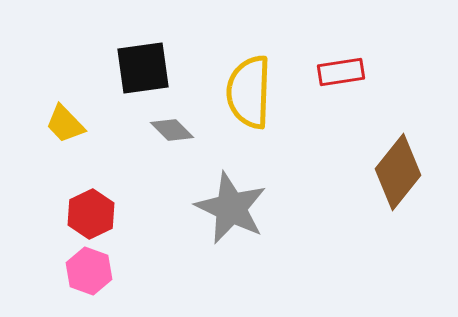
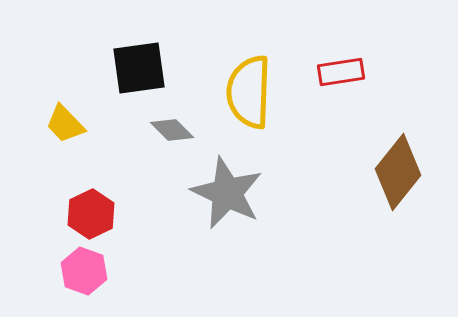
black square: moved 4 px left
gray star: moved 4 px left, 15 px up
pink hexagon: moved 5 px left
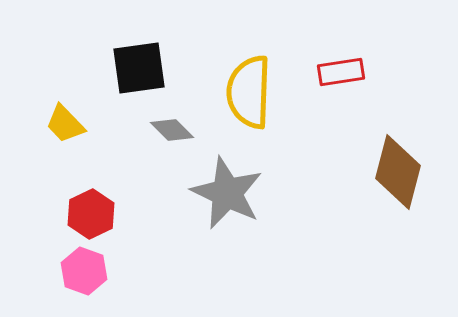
brown diamond: rotated 24 degrees counterclockwise
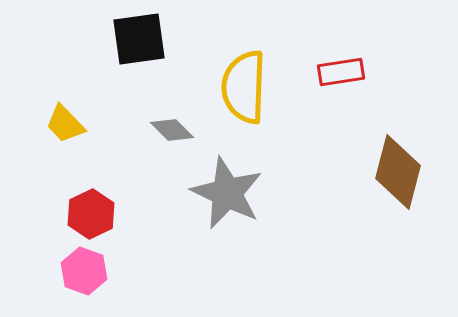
black square: moved 29 px up
yellow semicircle: moved 5 px left, 5 px up
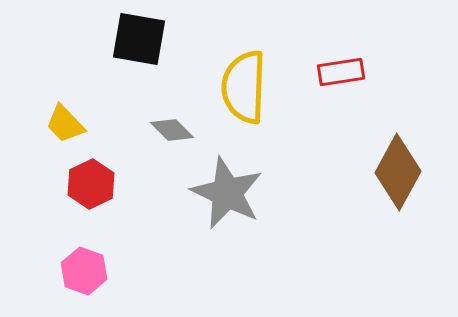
black square: rotated 18 degrees clockwise
brown diamond: rotated 14 degrees clockwise
red hexagon: moved 30 px up
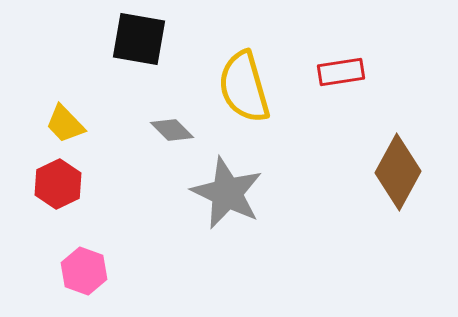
yellow semicircle: rotated 18 degrees counterclockwise
red hexagon: moved 33 px left
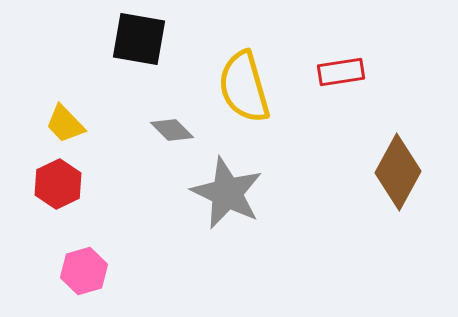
pink hexagon: rotated 24 degrees clockwise
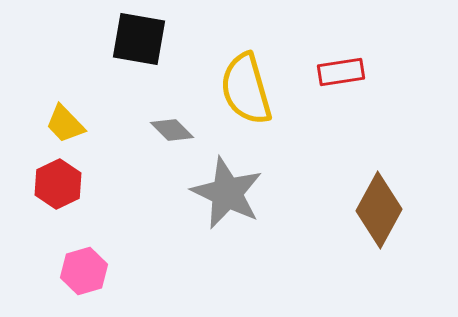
yellow semicircle: moved 2 px right, 2 px down
brown diamond: moved 19 px left, 38 px down
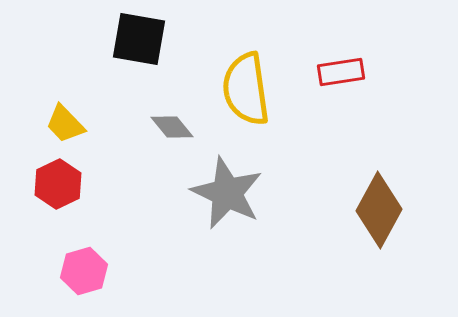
yellow semicircle: rotated 8 degrees clockwise
gray diamond: moved 3 px up; rotated 6 degrees clockwise
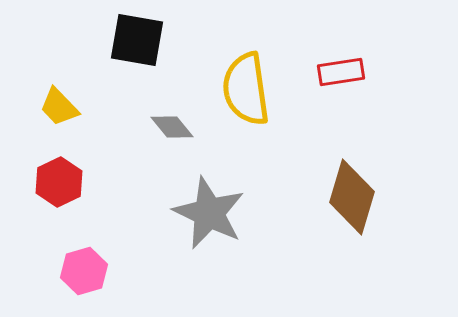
black square: moved 2 px left, 1 px down
yellow trapezoid: moved 6 px left, 17 px up
red hexagon: moved 1 px right, 2 px up
gray star: moved 18 px left, 20 px down
brown diamond: moved 27 px left, 13 px up; rotated 12 degrees counterclockwise
